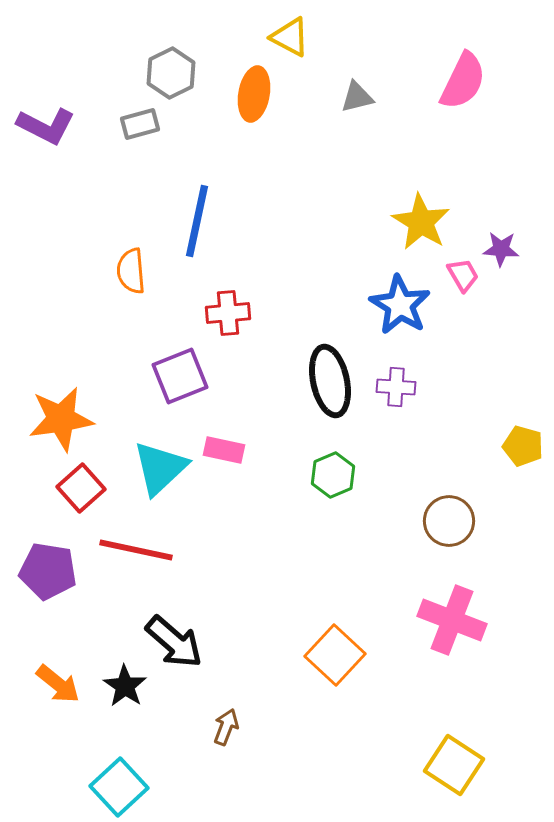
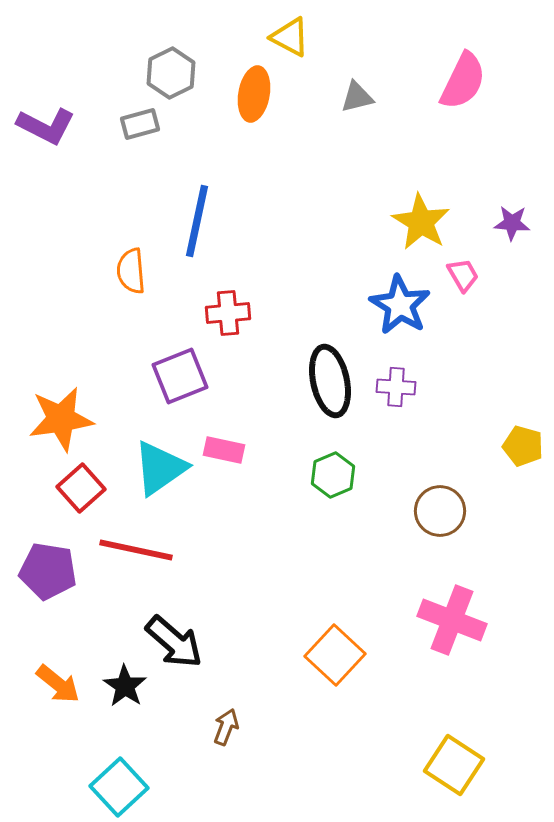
purple star: moved 11 px right, 26 px up
cyan triangle: rotated 8 degrees clockwise
brown circle: moved 9 px left, 10 px up
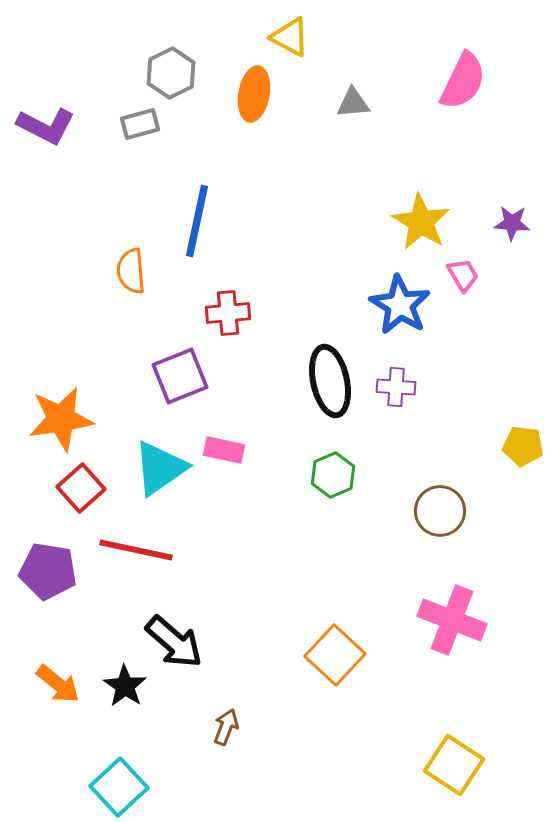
gray triangle: moved 4 px left, 6 px down; rotated 9 degrees clockwise
yellow pentagon: rotated 9 degrees counterclockwise
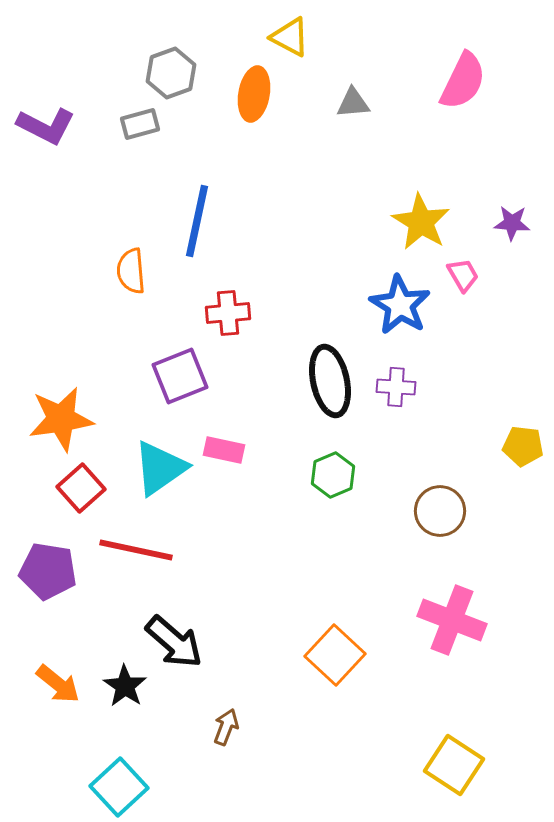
gray hexagon: rotated 6 degrees clockwise
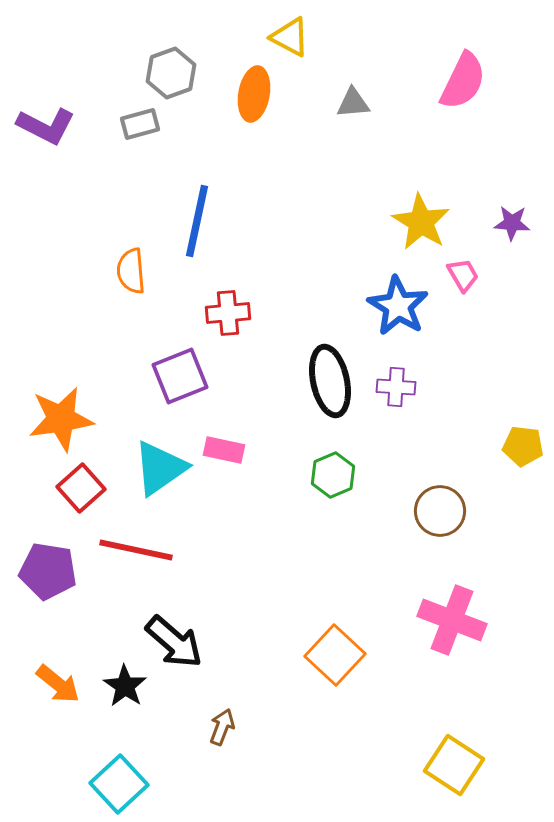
blue star: moved 2 px left, 1 px down
brown arrow: moved 4 px left
cyan square: moved 3 px up
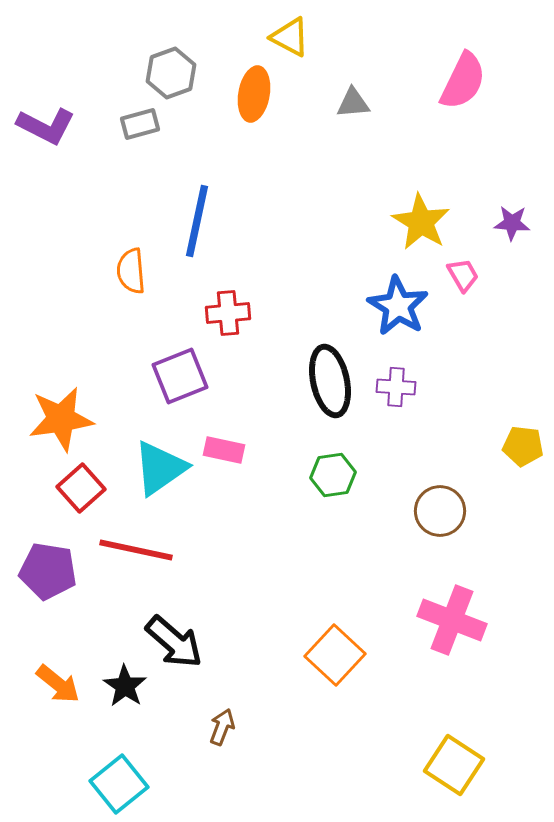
green hexagon: rotated 15 degrees clockwise
cyan square: rotated 4 degrees clockwise
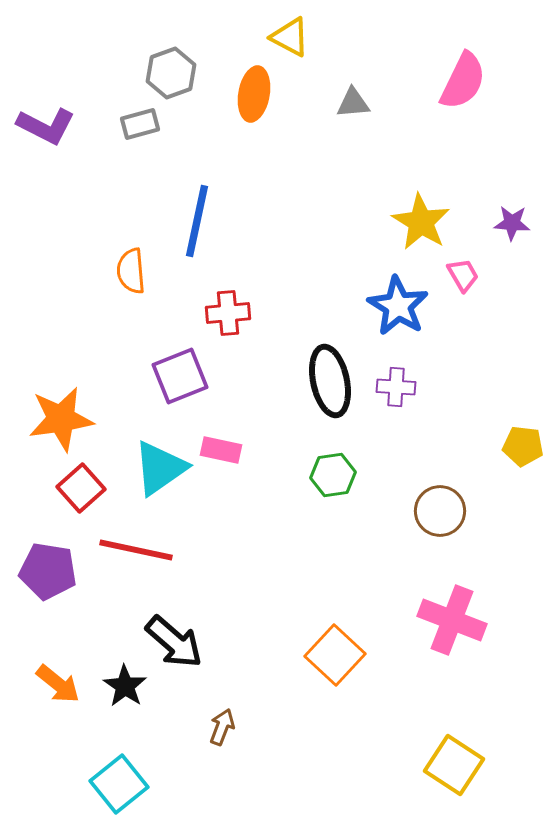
pink rectangle: moved 3 px left
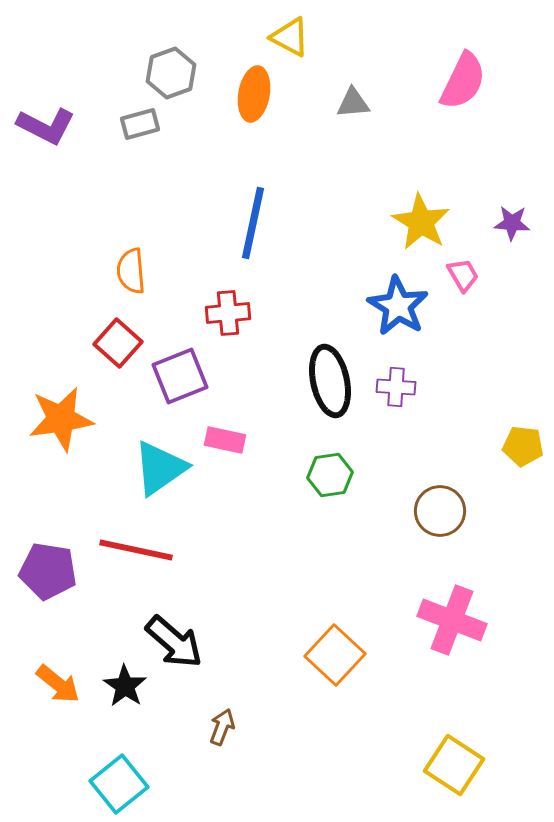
blue line: moved 56 px right, 2 px down
pink rectangle: moved 4 px right, 10 px up
green hexagon: moved 3 px left
red square: moved 37 px right, 145 px up; rotated 6 degrees counterclockwise
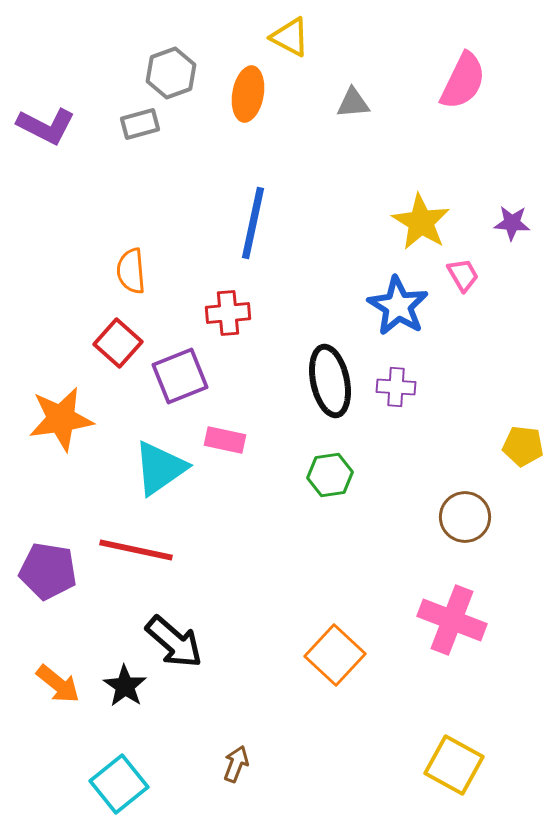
orange ellipse: moved 6 px left
brown circle: moved 25 px right, 6 px down
brown arrow: moved 14 px right, 37 px down
yellow square: rotated 4 degrees counterclockwise
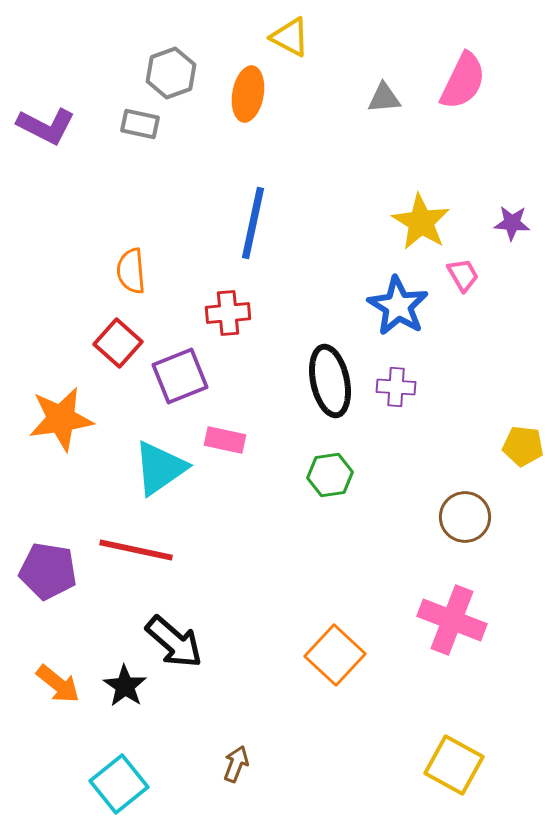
gray triangle: moved 31 px right, 5 px up
gray rectangle: rotated 27 degrees clockwise
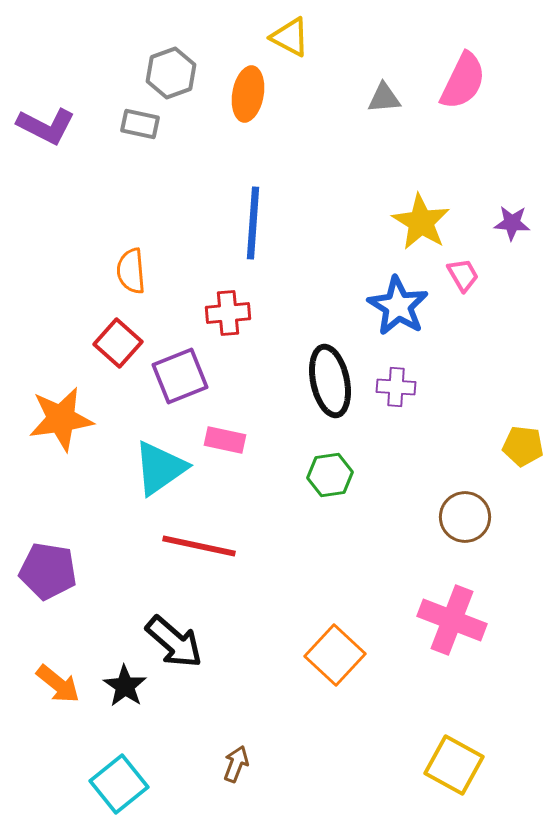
blue line: rotated 8 degrees counterclockwise
red line: moved 63 px right, 4 px up
